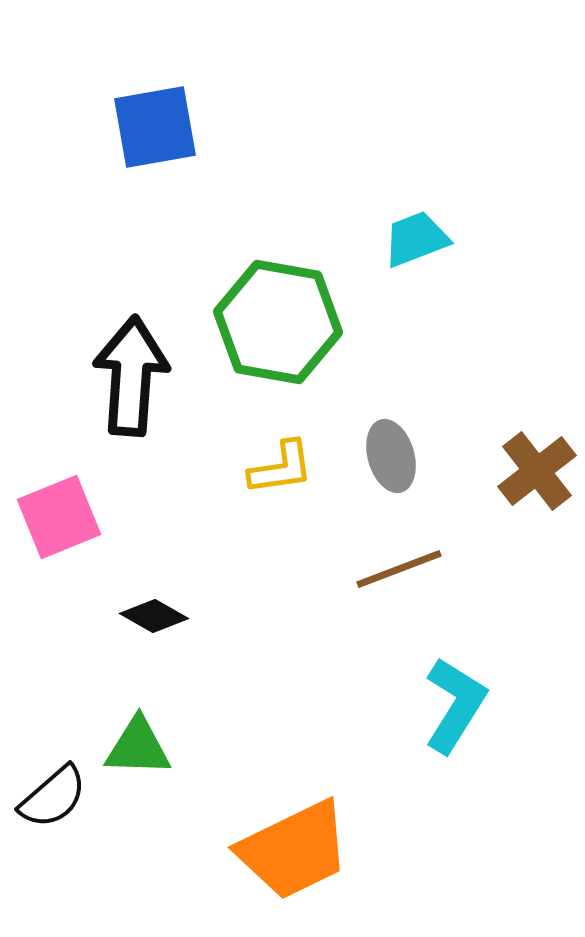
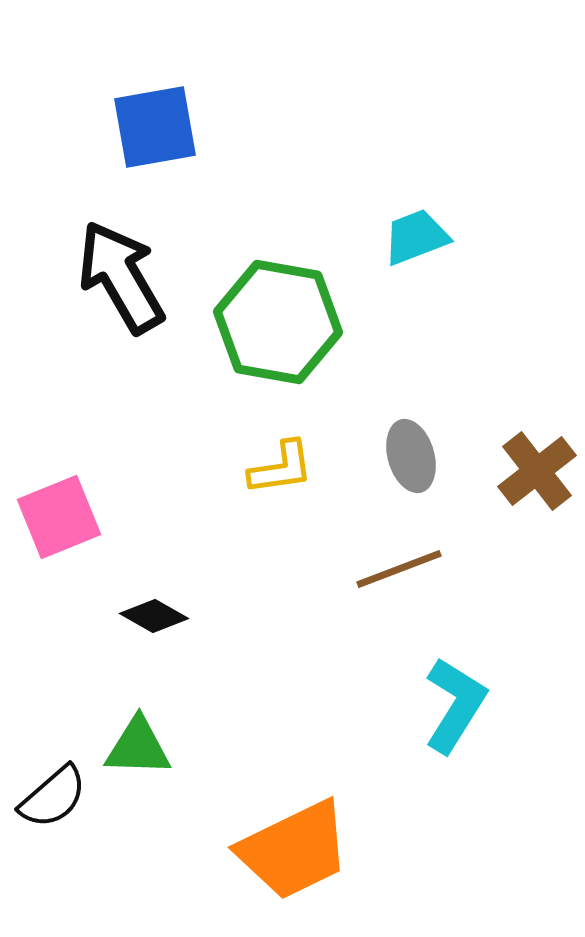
cyan trapezoid: moved 2 px up
black arrow: moved 10 px left, 99 px up; rotated 34 degrees counterclockwise
gray ellipse: moved 20 px right
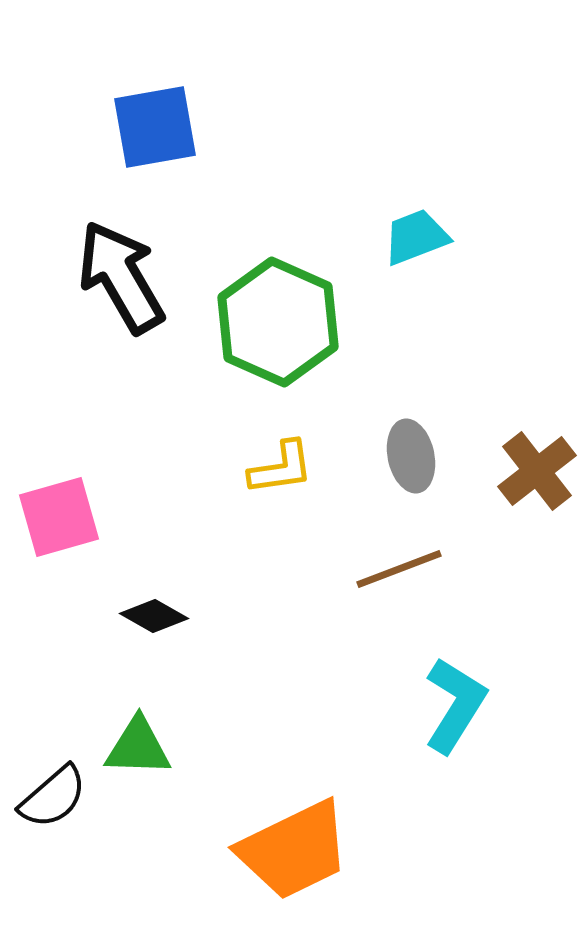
green hexagon: rotated 14 degrees clockwise
gray ellipse: rotated 4 degrees clockwise
pink square: rotated 6 degrees clockwise
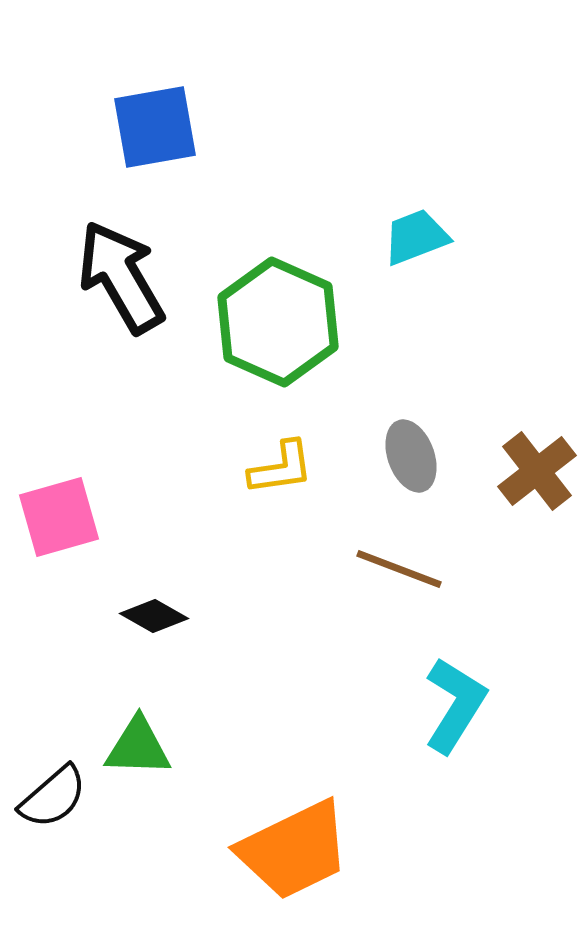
gray ellipse: rotated 8 degrees counterclockwise
brown line: rotated 42 degrees clockwise
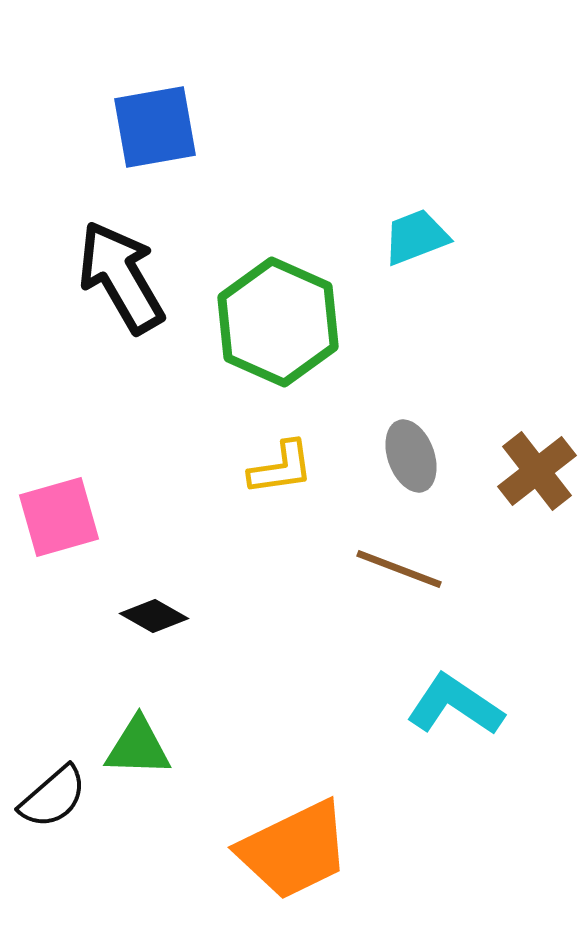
cyan L-shape: rotated 88 degrees counterclockwise
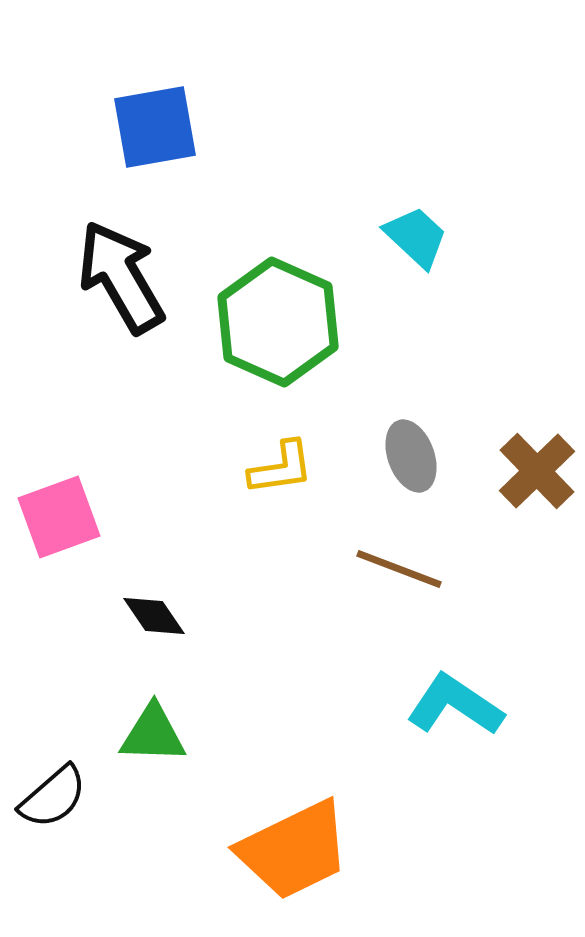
cyan trapezoid: rotated 64 degrees clockwise
brown cross: rotated 6 degrees counterclockwise
pink square: rotated 4 degrees counterclockwise
black diamond: rotated 26 degrees clockwise
green triangle: moved 15 px right, 13 px up
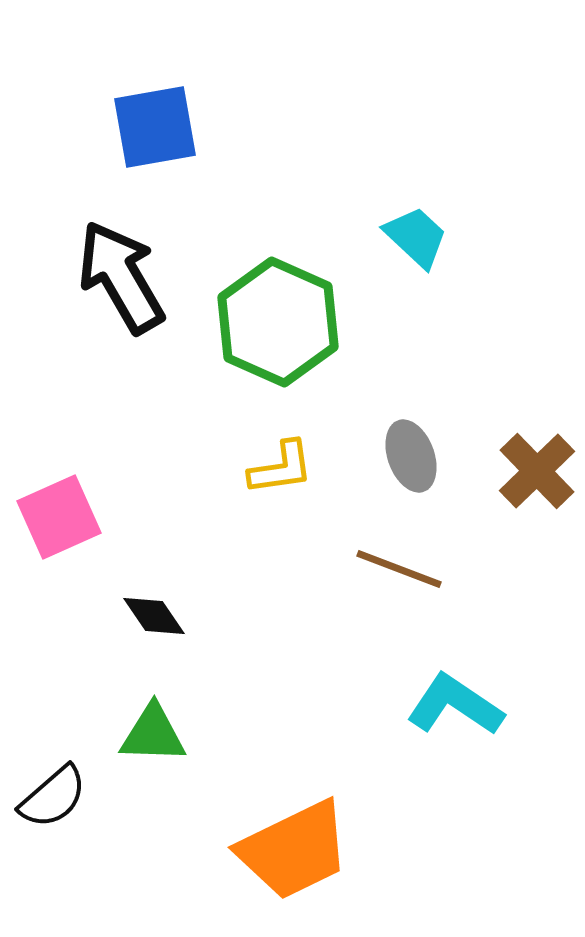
pink square: rotated 4 degrees counterclockwise
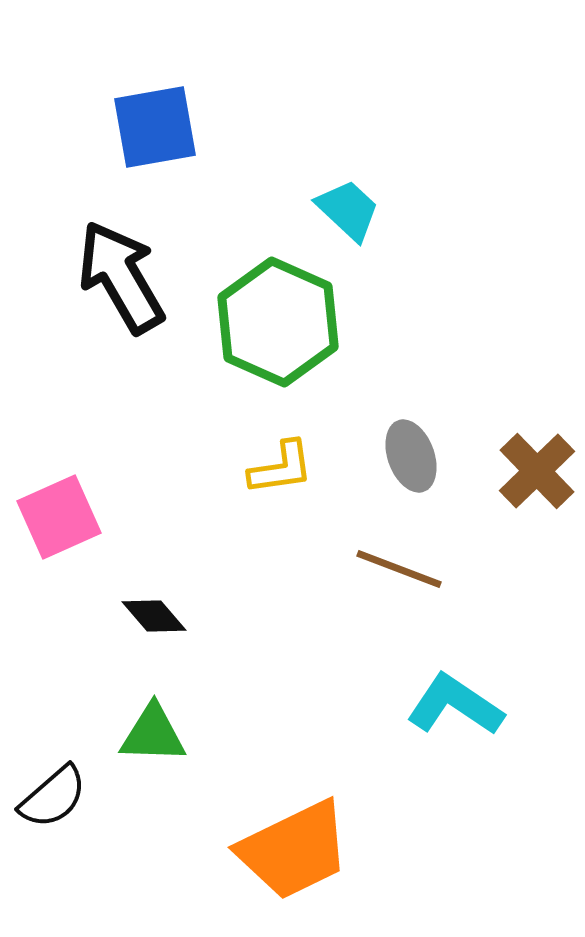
cyan trapezoid: moved 68 px left, 27 px up
black diamond: rotated 6 degrees counterclockwise
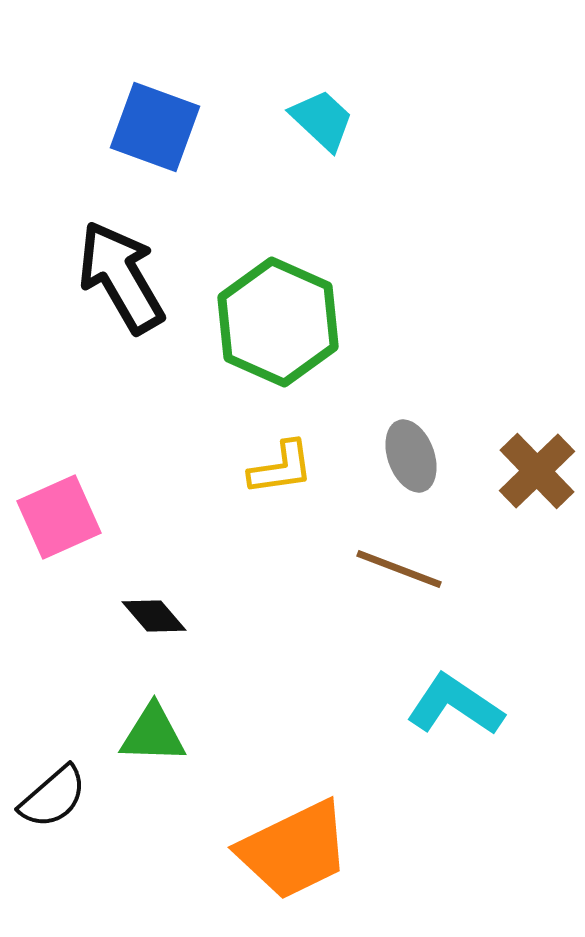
blue square: rotated 30 degrees clockwise
cyan trapezoid: moved 26 px left, 90 px up
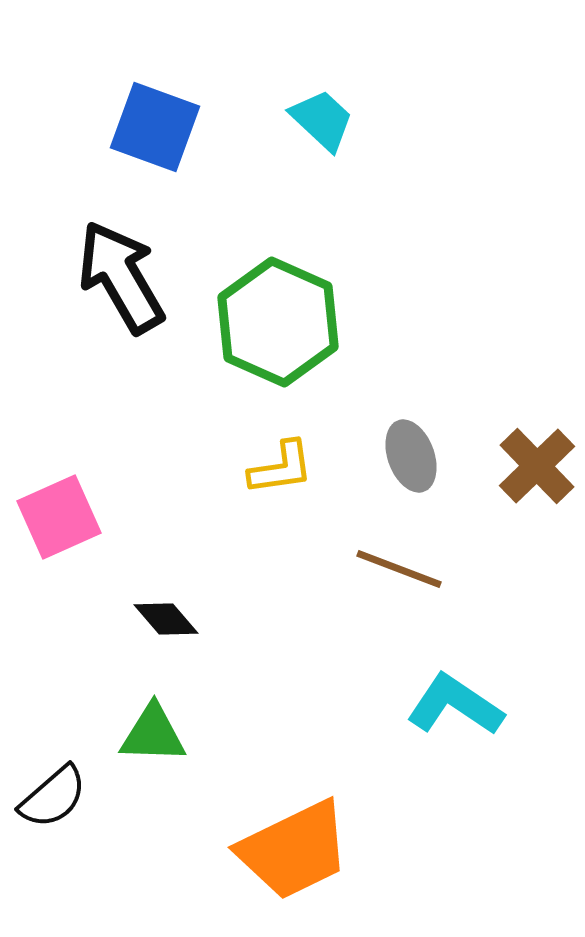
brown cross: moved 5 px up
black diamond: moved 12 px right, 3 px down
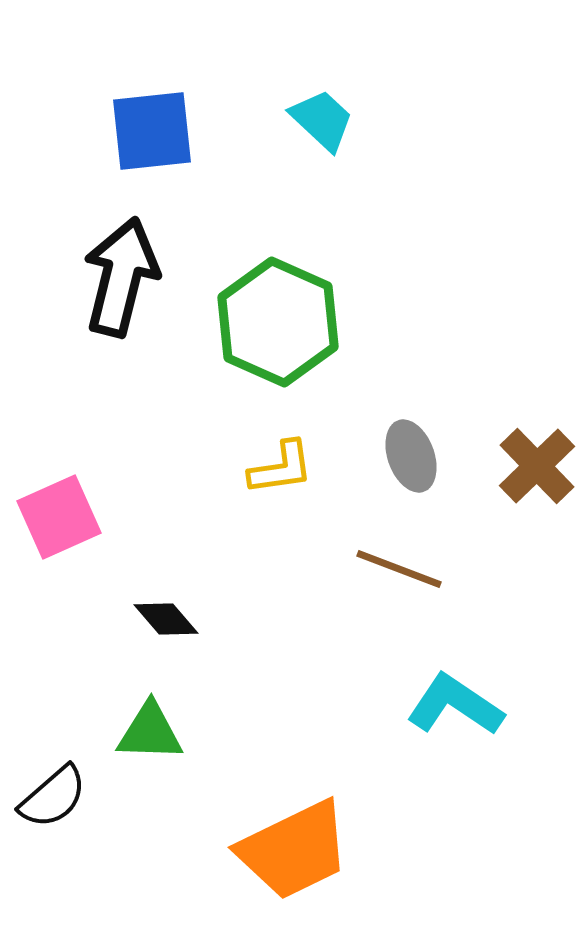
blue square: moved 3 px left, 4 px down; rotated 26 degrees counterclockwise
black arrow: rotated 44 degrees clockwise
green triangle: moved 3 px left, 2 px up
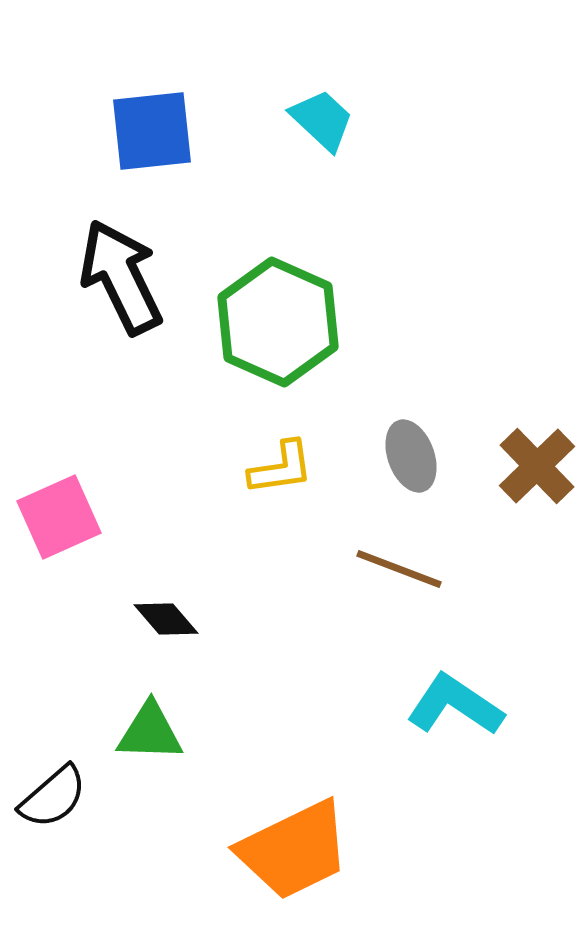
black arrow: rotated 40 degrees counterclockwise
